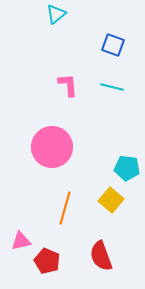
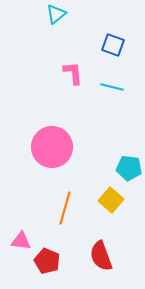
pink L-shape: moved 5 px right, 12 px up
cyan pentagon: moved 2 px right
pink triangle: rotated 20 degrees clockwise
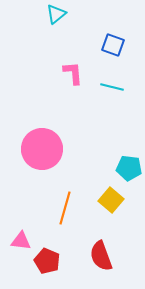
pink circle: moved 10 px left, 2 px down
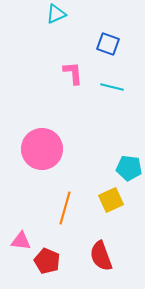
cyan triangle: rotated 15 degrees clockwise
blue square: moved 5 px left, 1 px up
yellow square: rotated 25 degrees clockwise
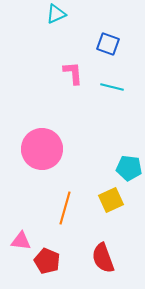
red semicircle: moved 2 px right, 2 px down
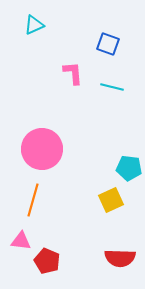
cyan triangle: moved 22 px left, 11 px down
orange line: moved 32 px left, 8 px up
red semicircle: moved 17 px right; rotated 68 degrees counterclockwise
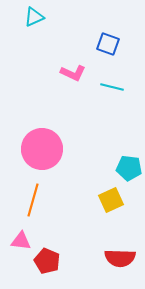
cyan triangle: moved 8 px up
pink L-shape: rotated 120 degrees clockwise
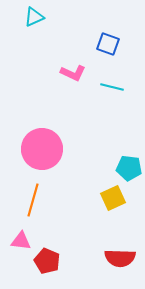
yellow square: moved 2 px right, 2 px up
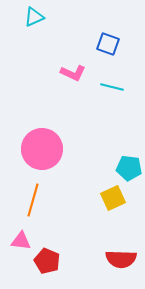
red semicircle: moved 1 px right, 1 px down
